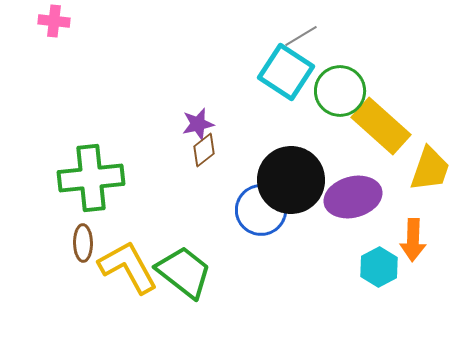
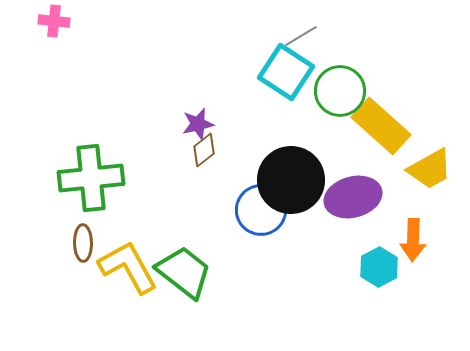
yellow trapezoid: rotated 42 degrees clockwise
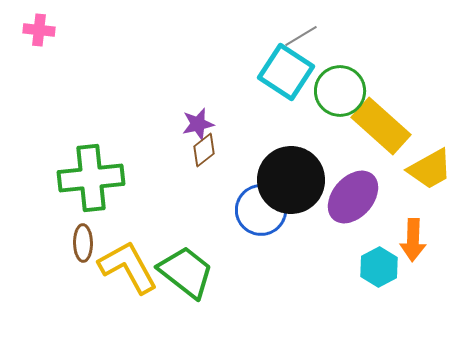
pink cross: moved 15 px left, 9 px down
purple ellipse: rotated 34 degrees counterclockwise
green trapezoid: moved 2 px right
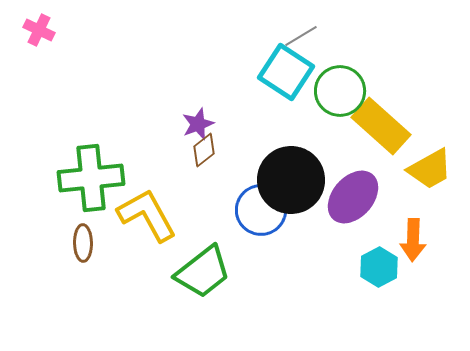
pink cross: rotated 20 degrees clockwise
purple star: rotated 8 degrees counterclockwise
yellow L-shape: moved 19 px right, 52 px up
green trapezoid: moved 17 px right; rotated 104 degrees clockwise
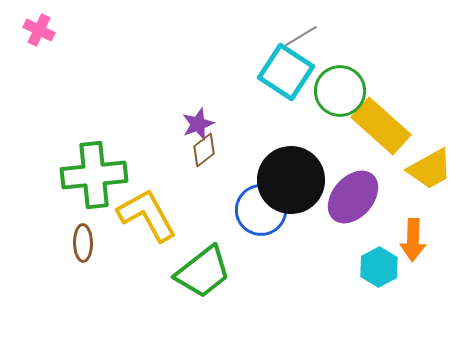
green cross: moved 3 px right, 3 px up
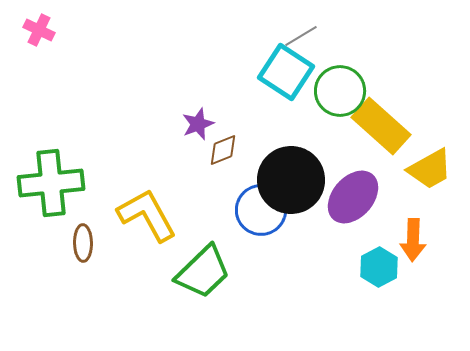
brown diamond: moved 19 px right; rotated 16 degrees clockwise
green cross: moved 43 px left, 8 px down
green trapezoid: rotated 6 degrees counterclockwise
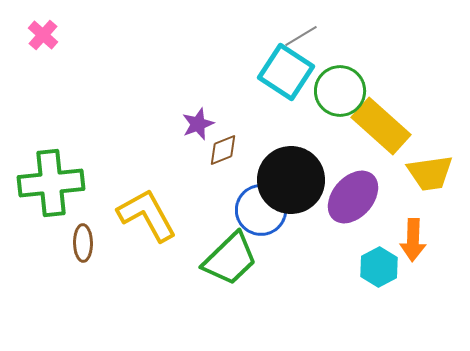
pink cross: moved 4 px right, 5 px down; rotated 16 degrees clockwise
yellow trapezoid: moved 4 px down; rotated 21 degrees clockwise
green trapezoid: moved 27 px right, 13 px up
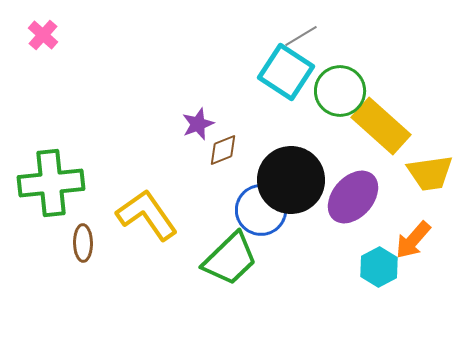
yellow L-shape: rotated 6 degrees counterclockwise
orange arrow: rotated 39 degrees clockwise
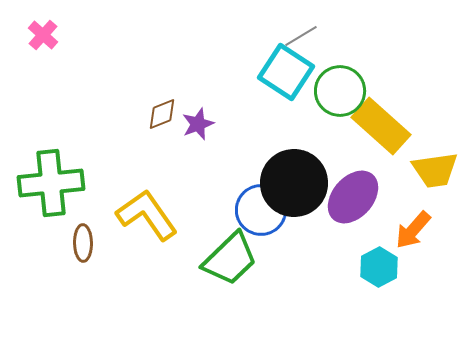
brown diamond: moved 61 px left, 36 px up
yellow trapezoid: moved 5 px right, 3 px up
black circle: moved 3 px right, 3 px down
orange arrow: moved 10 px up
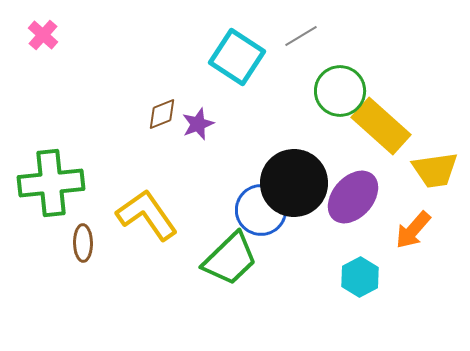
cyan square: moved 49 px left, 15 px up
cyan hexagon: moved 19 px left, 10 px down
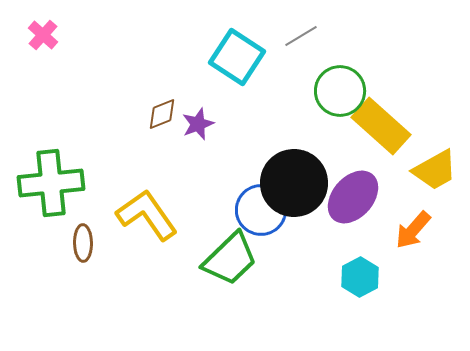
yellow trapezoid: rotated 21 degrees counterclockwise
